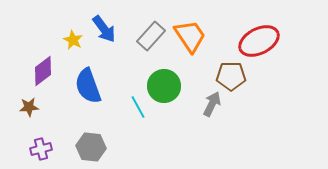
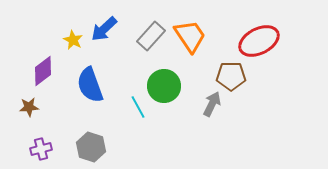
blue arrow: rotated 84 degrees clockwise
blue semicircle: moved 2 px right, 1 px up
gray hexagon: rotated 12 degrees clockwise
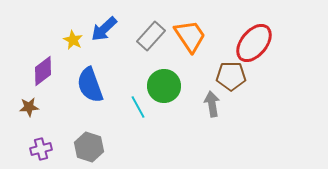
red ellipse: moved 5 px left, 2 px down; rotated 24 degrees counterclockwise
gray arrow: rotated 35 degrees counterclockwise
gray hexagon: moved 2 px left
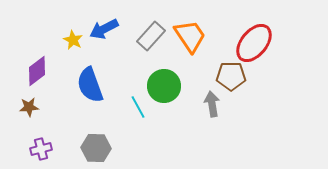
blue arrow: rotated 16 degrees clockwise
purple diamond: moved 6 px left
gray hexagon: moved 7 px right, 1 px down; rotated 16 degrees counterclockwise
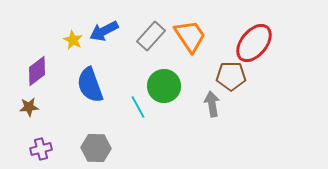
blue arrow: moved 2 px down
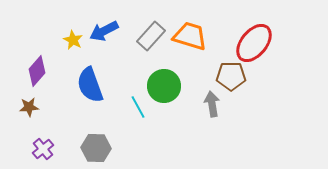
orange trapezoid: rotated 39 degrees counterclockwise
purple diamond: rotated 12 degrees counterclockwise
purple cross: moved 2 px right; rotated 25 degrees counterclockwise
